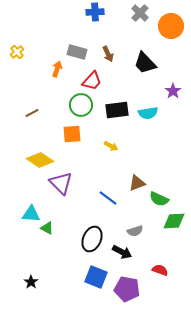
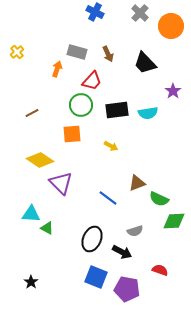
blue cross: rotated 30 degrees clockwise
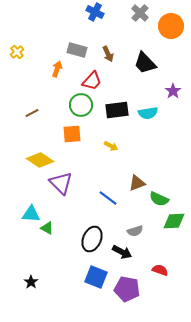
gray rectangle: moved 2 px up
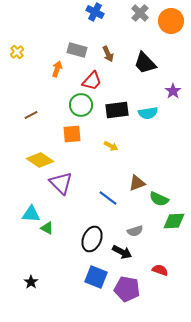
orange circle: moved 5 px up
brown line: moved 1 px left, 2 px down
